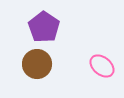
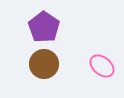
brown circle: moved 7 px right
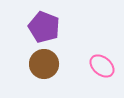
purple pentagon: rotated 12 degrees counterclockwise
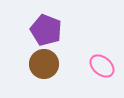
purple pentagon: moved 2 px right, 3 px down
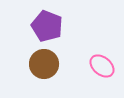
purple pentagon: moved 1 px right, 4 px up
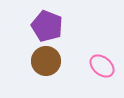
brown circle: moved 2 px right, 3 px up
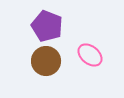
pink ellipse: moved 12 px left, 11 px up
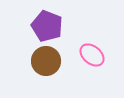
pink ellipse: moved 2 px right
